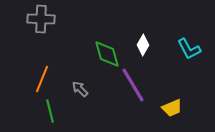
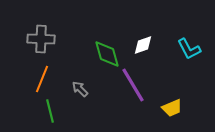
gray cross: moved 20 px down
white diamond: rotated 40 degrees clockwise
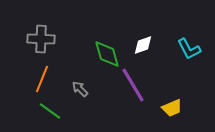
green line: rotated 40 degrees counterclockwise
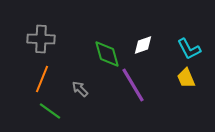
yellow trapezoid: moved 14 px right, 30 px up; rotated 90 degrees clockwise
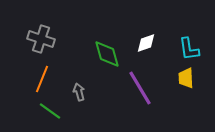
gray cross: rotated 16 degrees clockwise
white diamond: moved 3 px right, 2 px up
cyan L-shape: rotated 20 degrees clockwise
yellow trapezoid: rotated 20 degrees clockwise
purple line: moved 7 px right, 3 px down
gray arrow: moved 1 px left, 3 px down; rotated 30 degrees clockwise
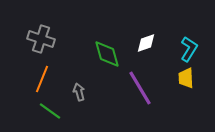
cyan L-shape: rotated 140 degrees counterclockwise
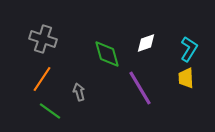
gray cross: moved 2 px right
orange line: rotated 12 degrees clockwise
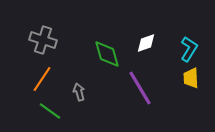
gray cross: moved 1 px down
yellow trapezoid: moved 5 px right
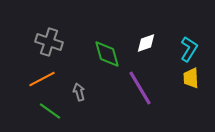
gray cross: moved 6 px right, 2 px down
orange line: rotated 28 degrees clockwise
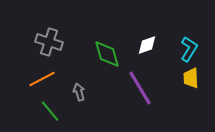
white diamond: moved 1 px right, 2 px down
green line: rotated 15 degrees clockwise
